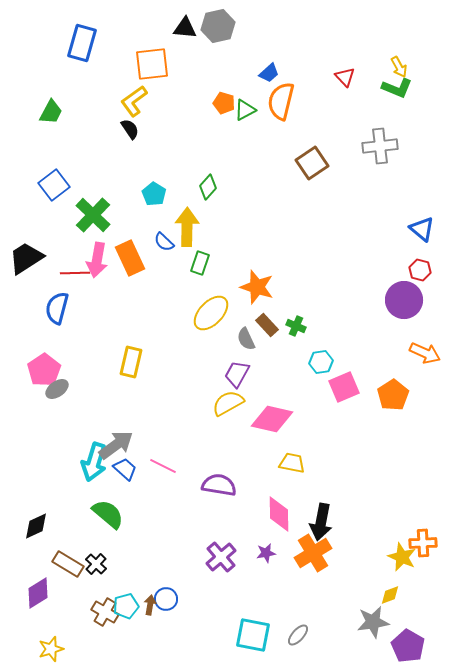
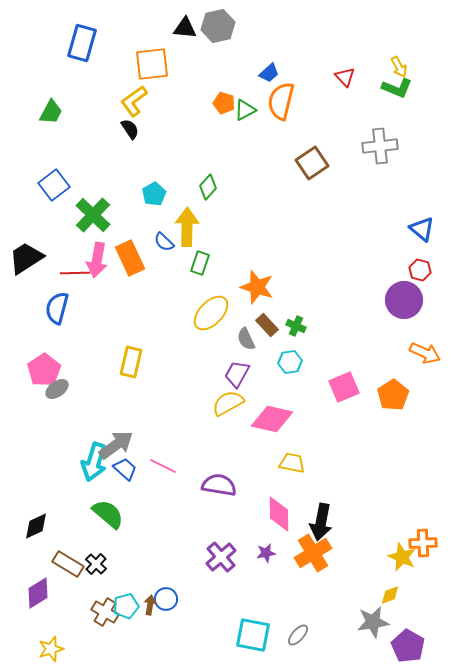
cyan pentagon at (154, 194): rotated 10 degrees clockwise
cyan hexagon at (321, 362): moved 31 px left
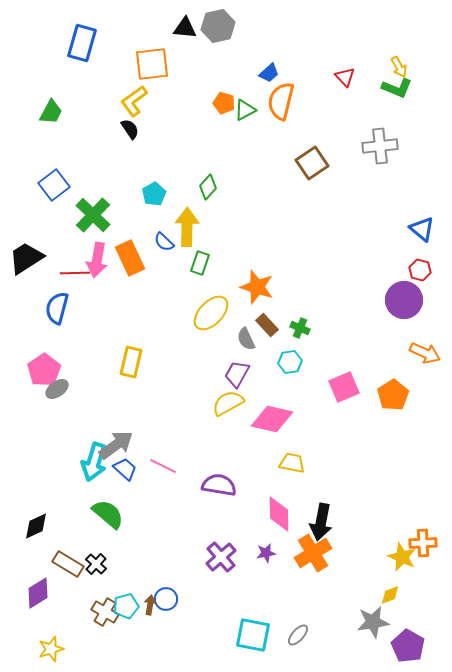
green cross at (296, 326): moved 4 px right, 2 px down
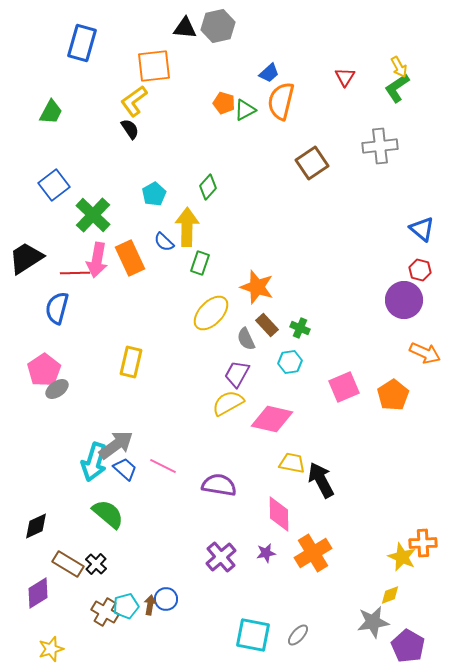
orange square at (152, 64): moved 2 px right, 2 px down
red triangle at (345, 77): rotated 15 degrees clockwise
green L-shape at (397, 88): rotated 124 degrees clockwise
black arrow at (321, 522): moved 42 px up; rotated 141 degrees clockwise
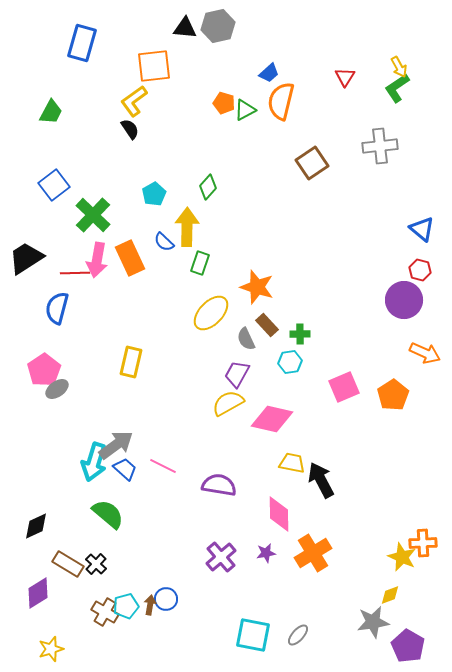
green cross at (300, 328): moved 6 px down; rotated 24 degrees counterclockwise
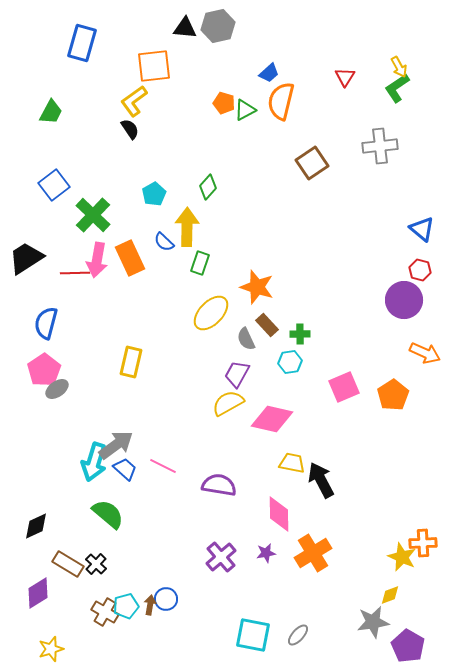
blue semicircle at (57, 308): moved 11 px left, 15 px down
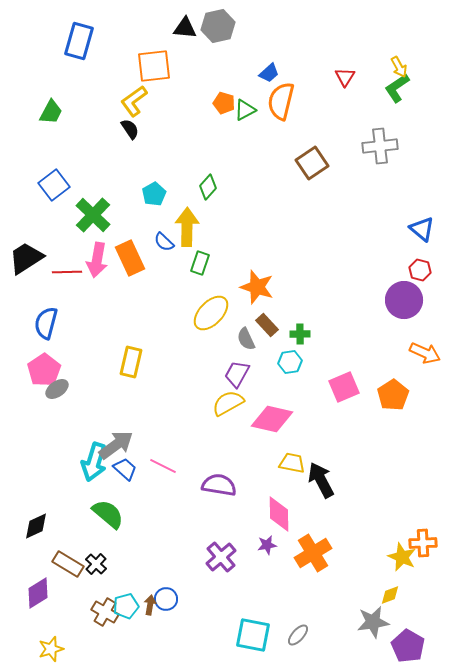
blue rectangle at (82, 43): moved 3 px left, 2 px up
red line at (75, 273): moved 8 px left, 1 px up
purple star at (266, 553): moved 1 px right, 8 px up
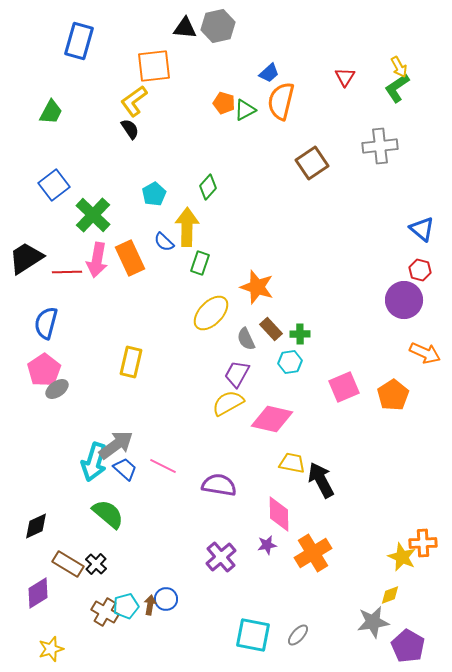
brown rectangle at (267, 325): moved 4 px right, 4 px down
